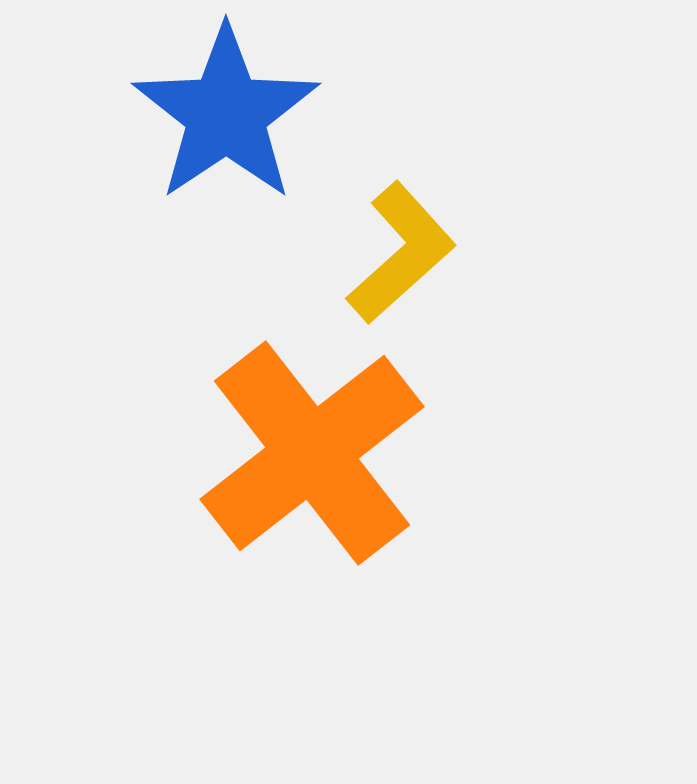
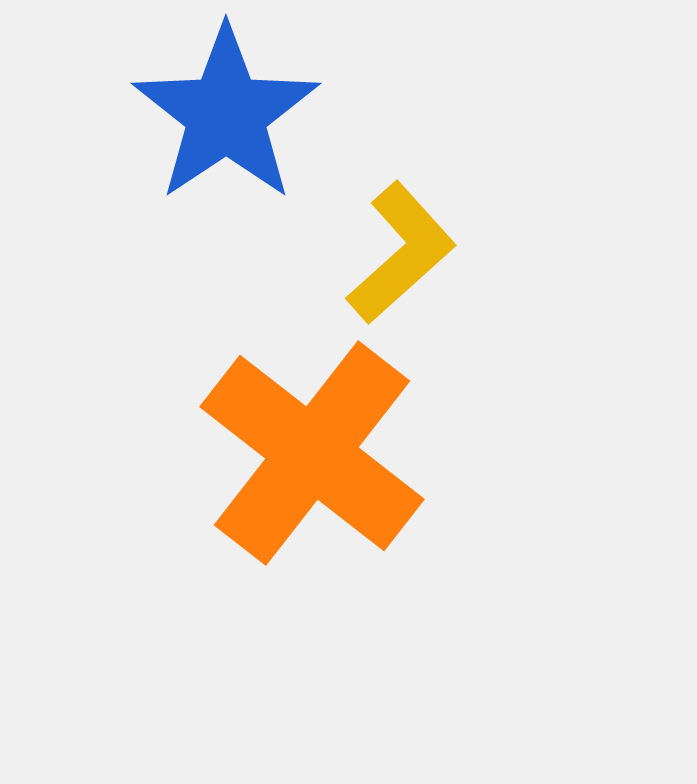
orange cross: rotated 14 degrees counterclockwise
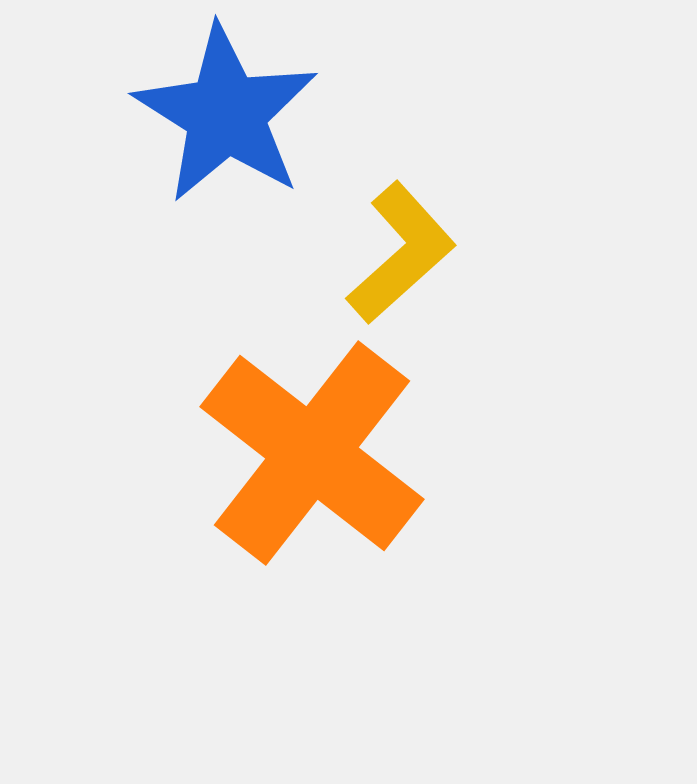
blue star: rotated 6 degrees counterclockwise
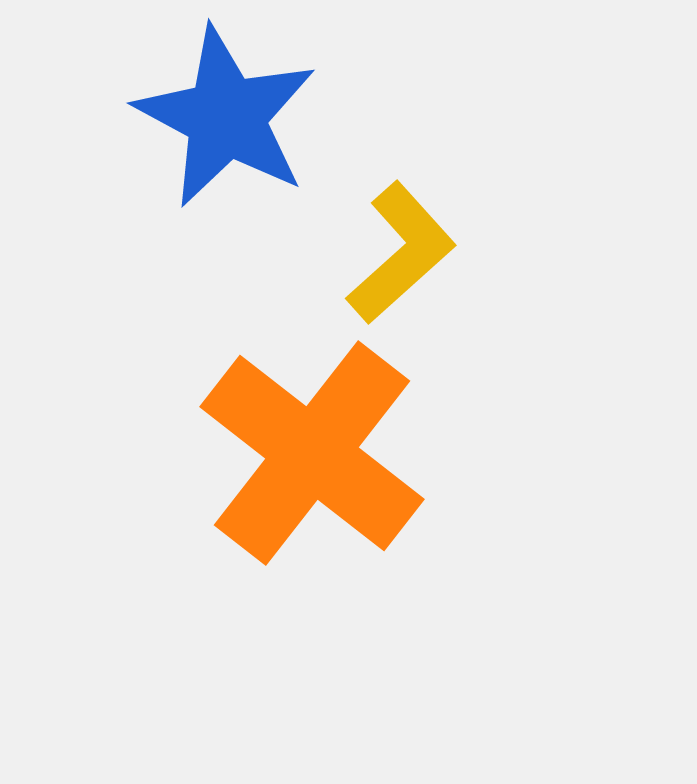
blue star: moved 3 px down; rotated 4 degrees counterclockwise
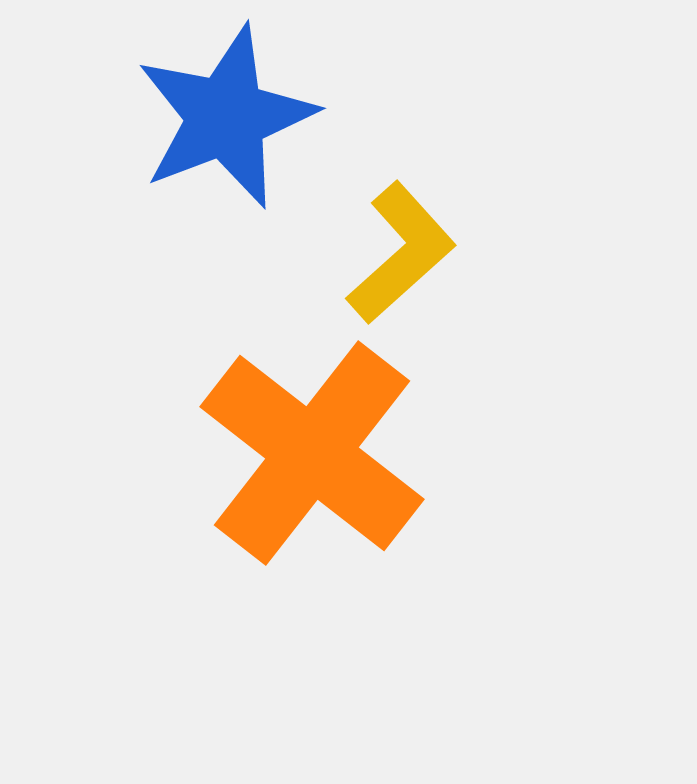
blue star: rotated 23 degrees clockwise
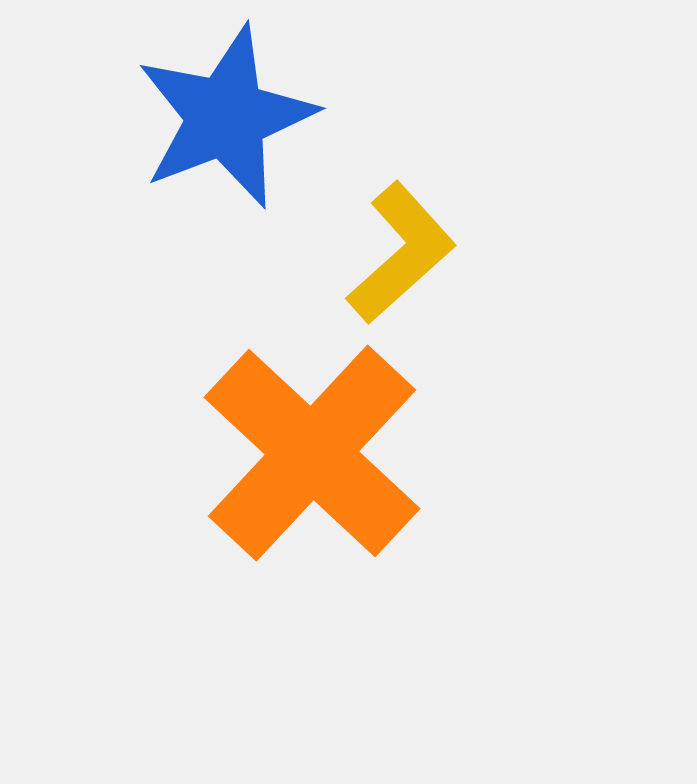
orange cross: rotated 5 degrees clockwise
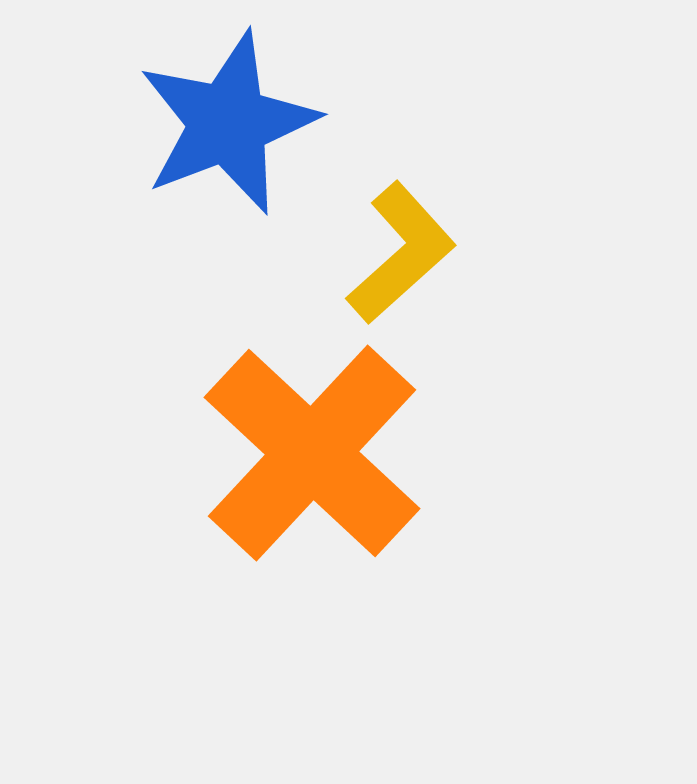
blue star: moved 2 px right, 6 px down
